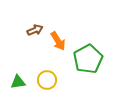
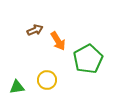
green triangle: moved 1 px left, 5 px down
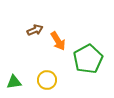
green triangle: moved 3 px left, 5 px up
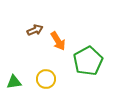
green pentagon: moved 2 px down
yellow circle: moved 1 px left, 1 px up
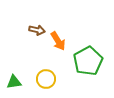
brown arrow: moved 2 px right; rotated 35 degrees clockwise
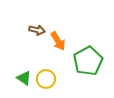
green triangle: moved 10 px right, 4 px up; rotated 42 degrees clockwise
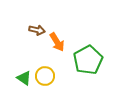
orange arrow: moved 1 px left, 1 px down
green pentagon: moved 1 px up
yellow circle: moved 1 px left, 3 px up
